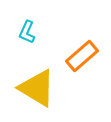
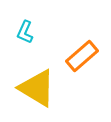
cyan L-shape: moved 2 px left
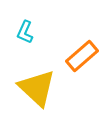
yellow triangle: rotated 12 degrees clockwise
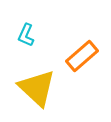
cyan L-shape: moved 1 px right, 3 px down
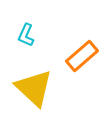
yellow triangle: moved 3 px left
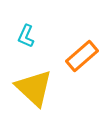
cyan L-shape: moved 1 px down
